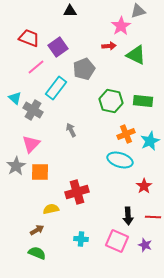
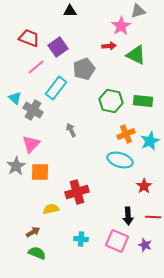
brown arrow: moved 4 px left, 2 px down
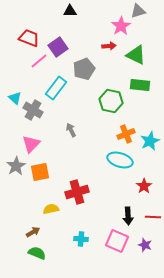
pink line: moved 3 px right, 6 px up
green rectangle: moved 3 px left, 16 px up
orange square: rotated 12 degrees counterclockwise
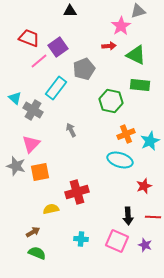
gray star: rotated 24 degrees counterclockwise
red star: rotated 14 degrees clockwise
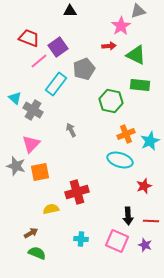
cyan rectangle: moved 4 px up
red line: moved 2 px left, 4 px down
brown arrow: moved 2 px left, 1 px down
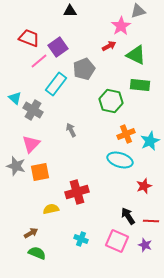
red arrow: rotated 24 degrees counterclockwise
black arrow: rotated 150 degrees clockwise
cyan cross: rotated 16 degrees clockwise
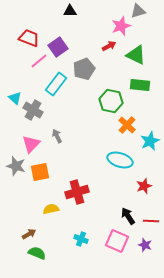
pink star: rotated 12 degrees clockwise
gray arrow: moved 14 px left, 6 px down
orange cross: moved 1 px right, 9 px up; rotated 24 degrees counterclockwise
brown arrow: moved 2 px left, 1 px down
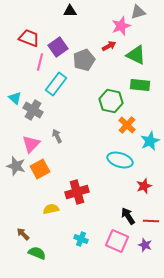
gray triangle: moved 1 px down
pink line: moved 1 px right, 1 px down; rotated 36 degrees counterclockwise
gray pentagon: moved 9 px up
orange square: moved 3 px up; rotated 18 degrees counterclockwise
brown arrow: moved 6 px left; rotated 104 degrees counterclockwise
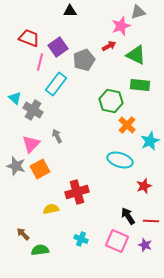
green semicircle: moved 3 px right, 3 px up; rotated 30 degrees counterclockwise
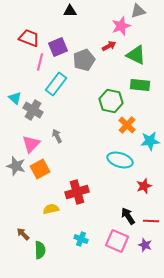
gray triangle: moved 1 px up
purple square: rotated 12 degrees clockwise
cyan star: rotated 18 degrees clockwise
green semicircle: rotated 96 degrees clockwise
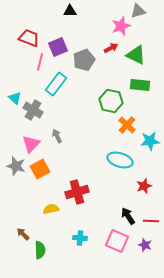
red arrow: moved 2 px right, 2 px down
cyan cross: moved 1 px left, 1 px up; rotated 16 degrees counterclockwise
